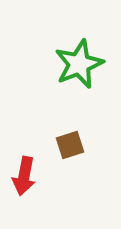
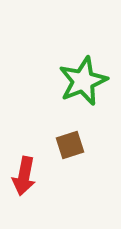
green star: moved 4 px right, 17 px down
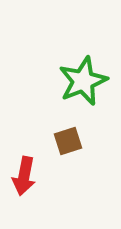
brown square: moved 2 px left, 4 px up
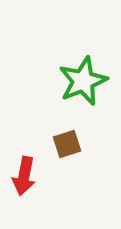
brown square: moved 1 px left, 3 px down
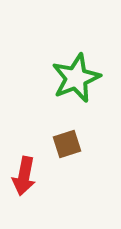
green star: moved 7 px left, 3 px up
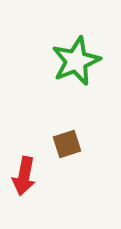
green star: moved 17 px up
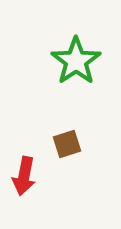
green star: rotated 12 degrees counterclockwise
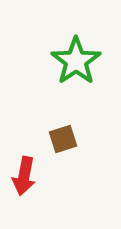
brown square: moved 4 px left, 5 px up
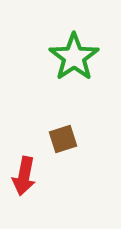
green star: moved 2 px left, 4 px up
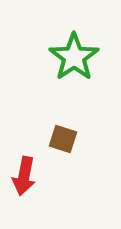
brown square: rotated 36 degrees clockwise
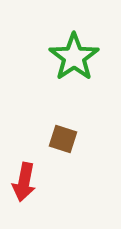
red arrow: moved 6 px down
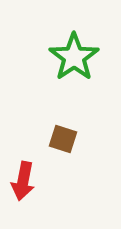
red arrow: moved 1 px left, 1 px up
